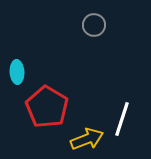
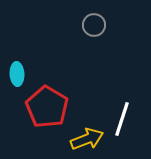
cyan ellipse: moved 2 px down
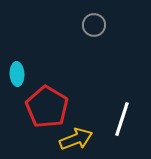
yellow arrow: moved 11 px left
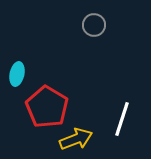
cyan ellipse: rotated 15 degrees clockwise
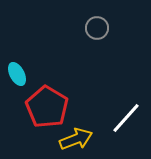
gray circle: moved 3 px right, 3 px down
cyan ellipse: rotated 40 degrees counterclockwise
white line: moved 4 px right, 1 px up; rotated 24 degrees clockwise
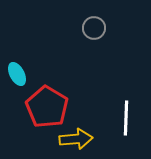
gray circle: moved 3 px left
white line: rotated 40 degrees counterclockwise
yellow arrow: rotated 16 degrees clockwise
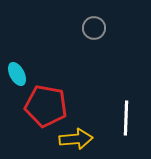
red pentagon: moved 1 px left, 1 px up; rotated 21 degrees counterclockwise
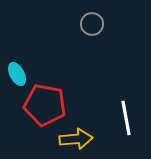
gray circle: moved 2 px left, 4 px up
red pentagon: moved 1 px left, 1 px up
white line: rotated 12 degrees counterclockwise
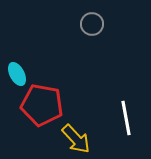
red pentagon: moved 3 px left
yellow arrow: rotated 52 degrees clockwise
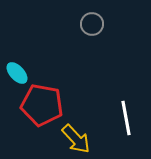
cyan ellipse: moved 1 px up; rotated 15 degrees counterclockwise
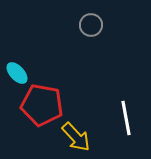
gray circle: moved 1 px left, 1 px down
yellow arrow: moved 2 px up
